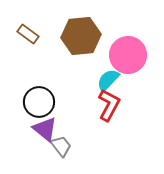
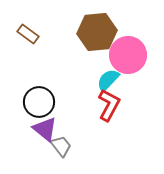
brown hexagon: moved 16 px right, 4 px up
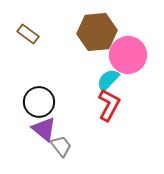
purple triangle: moved 1 px left
